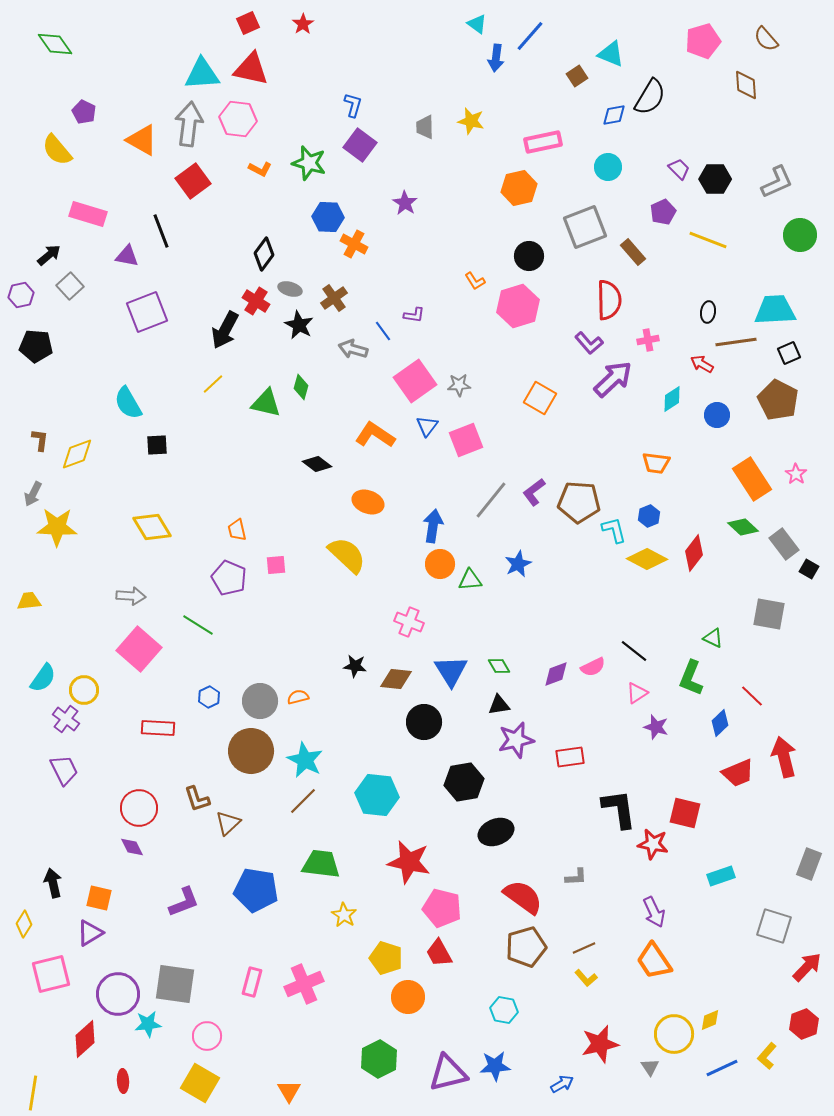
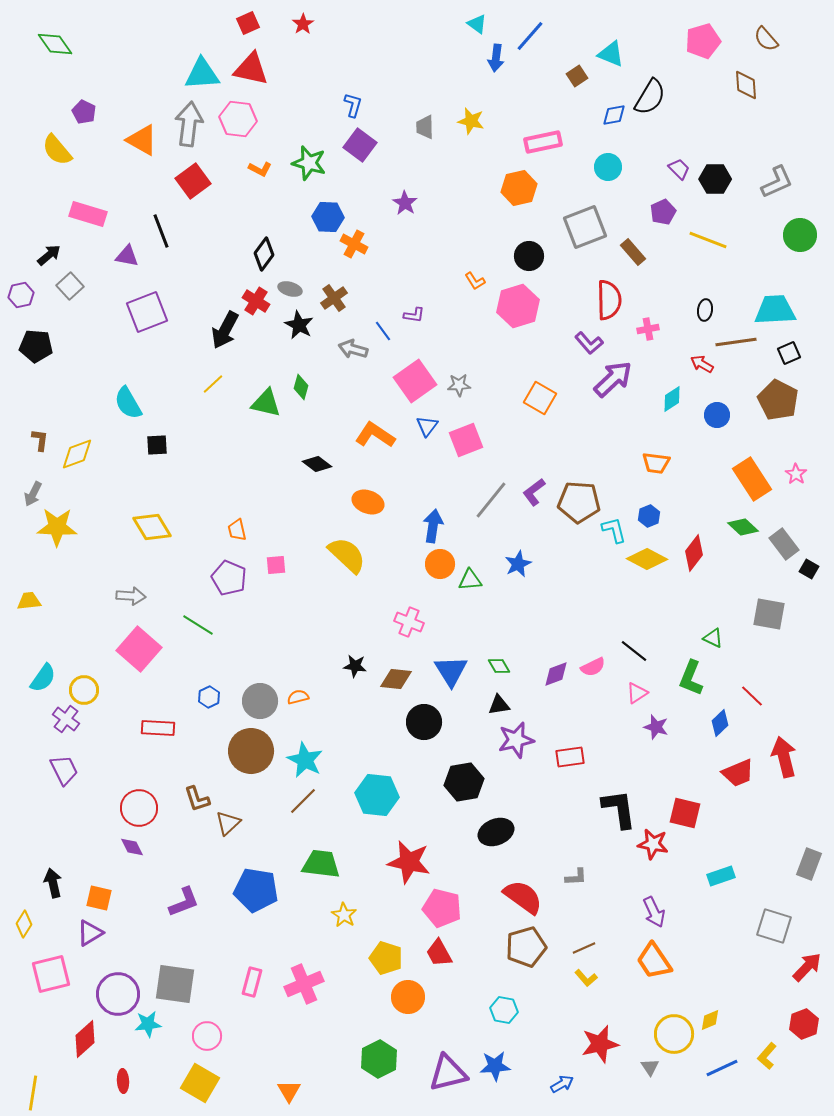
black ellipse at (708, 312): moved 3 px left, 2 px up
pink cross at (648, 340): moved 11 px up
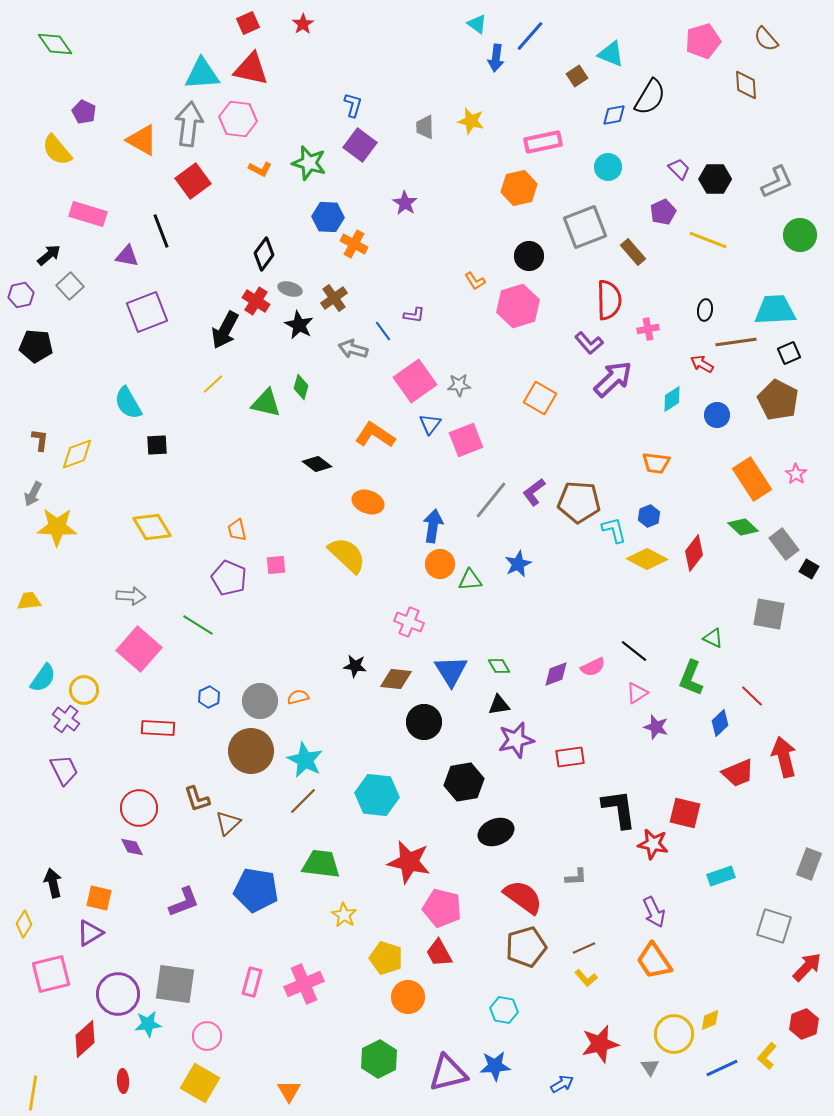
blue triangle at (427, 426): moved 3 px right, 2 px up
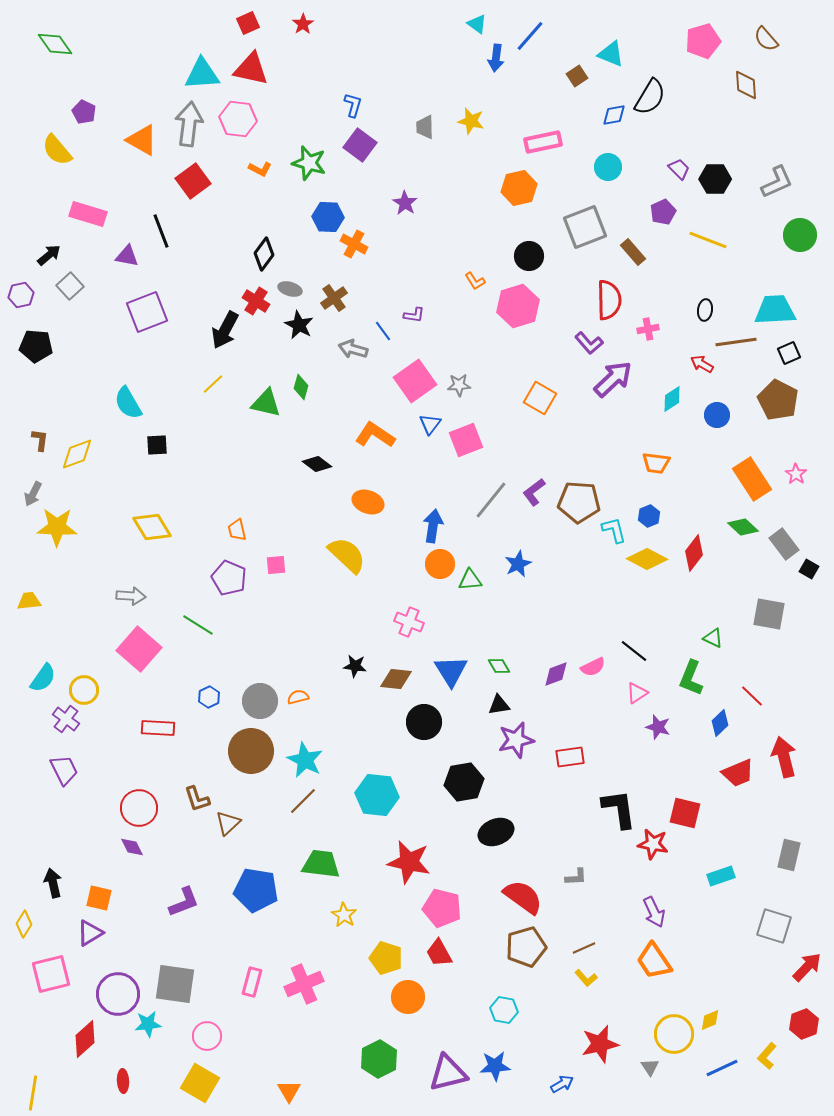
purple star at (656, 727): moved 2 px right
gray rectangle at (809, 864): moved 20 px left, 9 px up; rotated 8 degrees counterclockwise
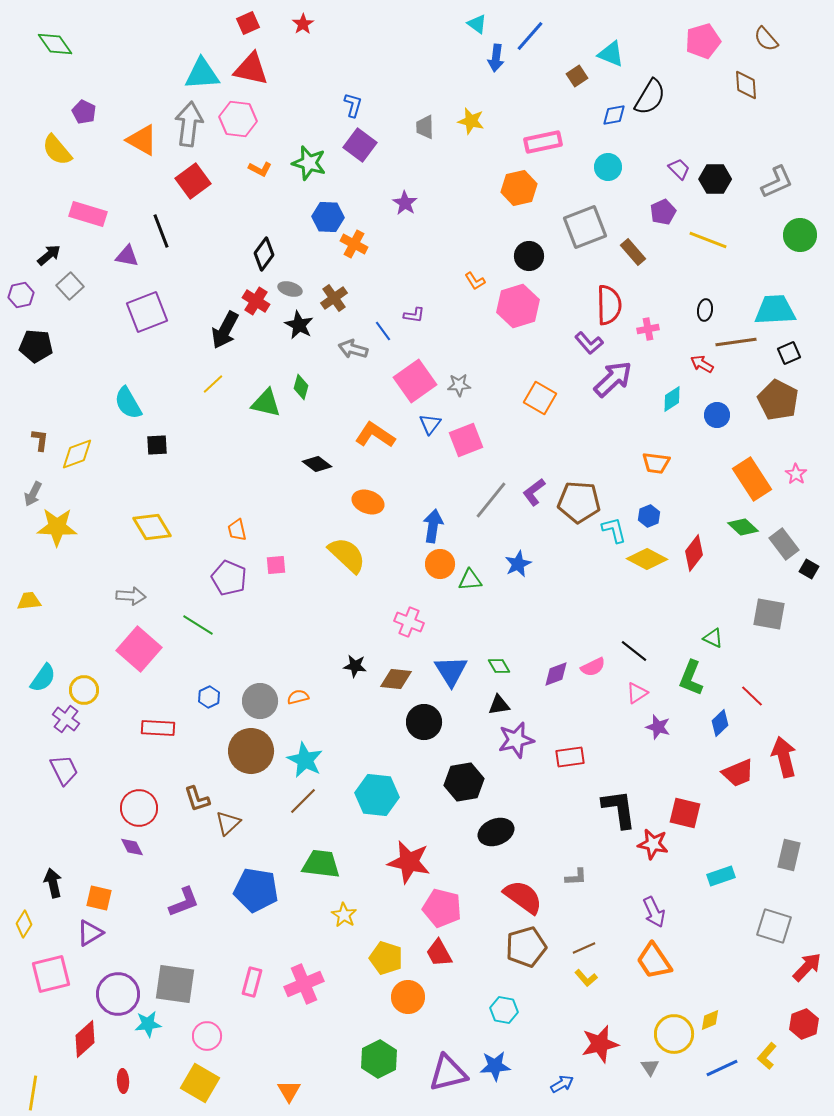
red semicircle at (609, 300): moved 5 px down
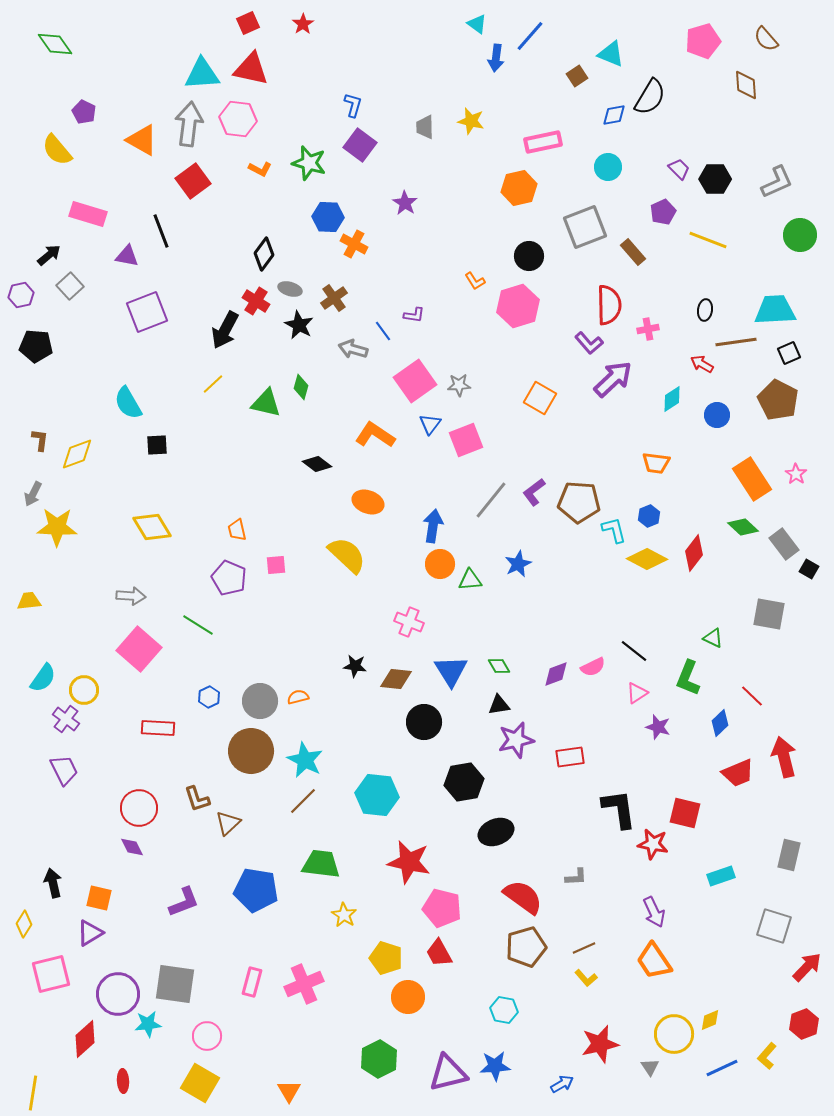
green L-shape at (691, 678): moved 3 px left
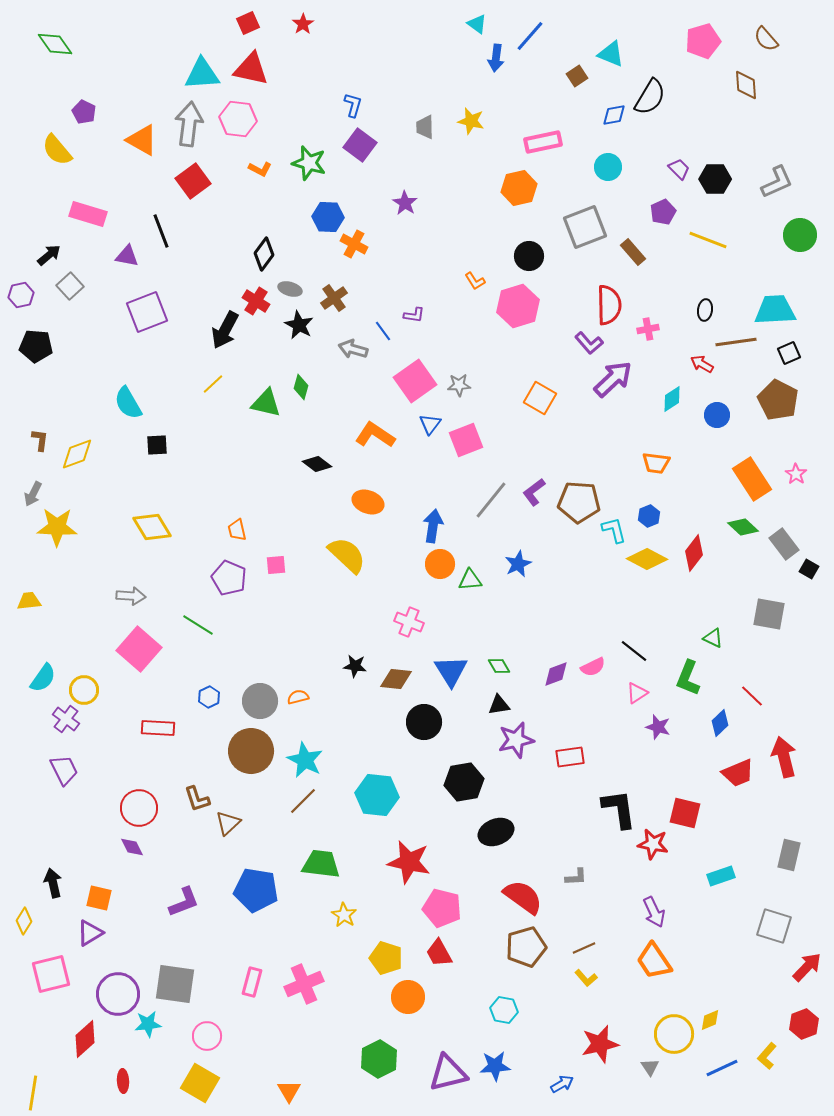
yellow diamond at (24, 924): moved 3 px up
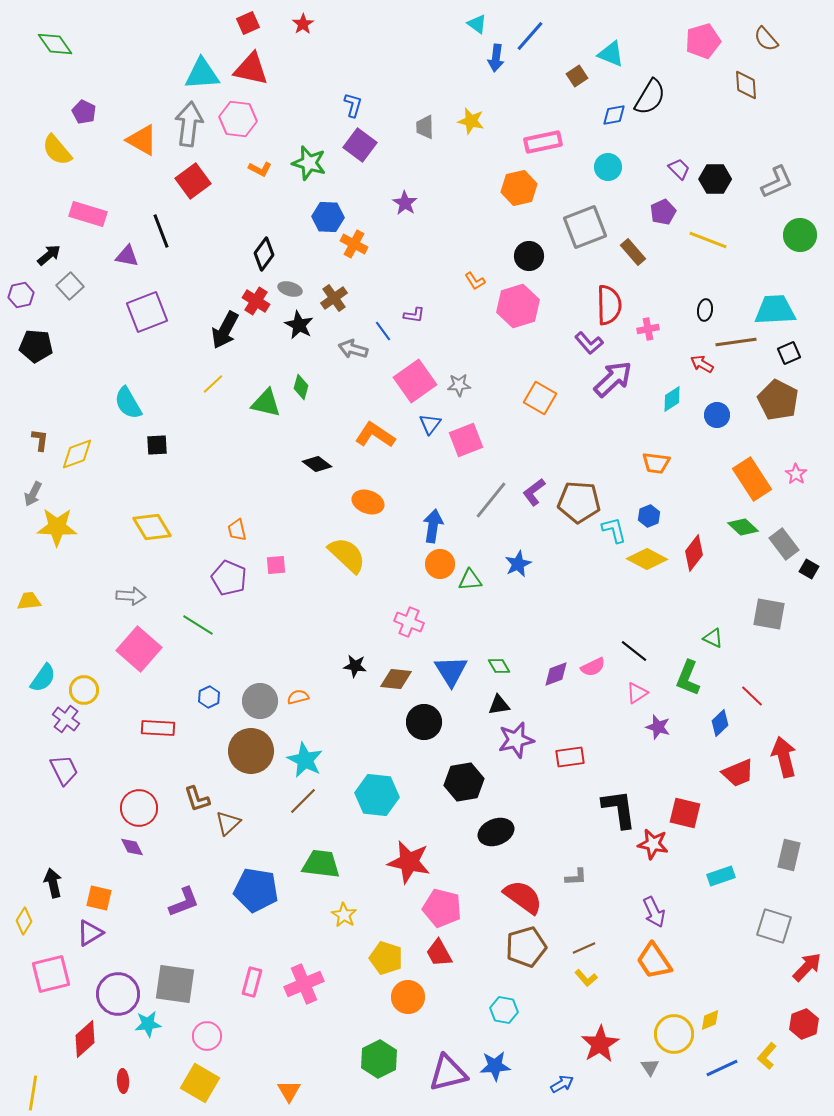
red star at (600, 1044): rotated 18 degrees counterclockwise
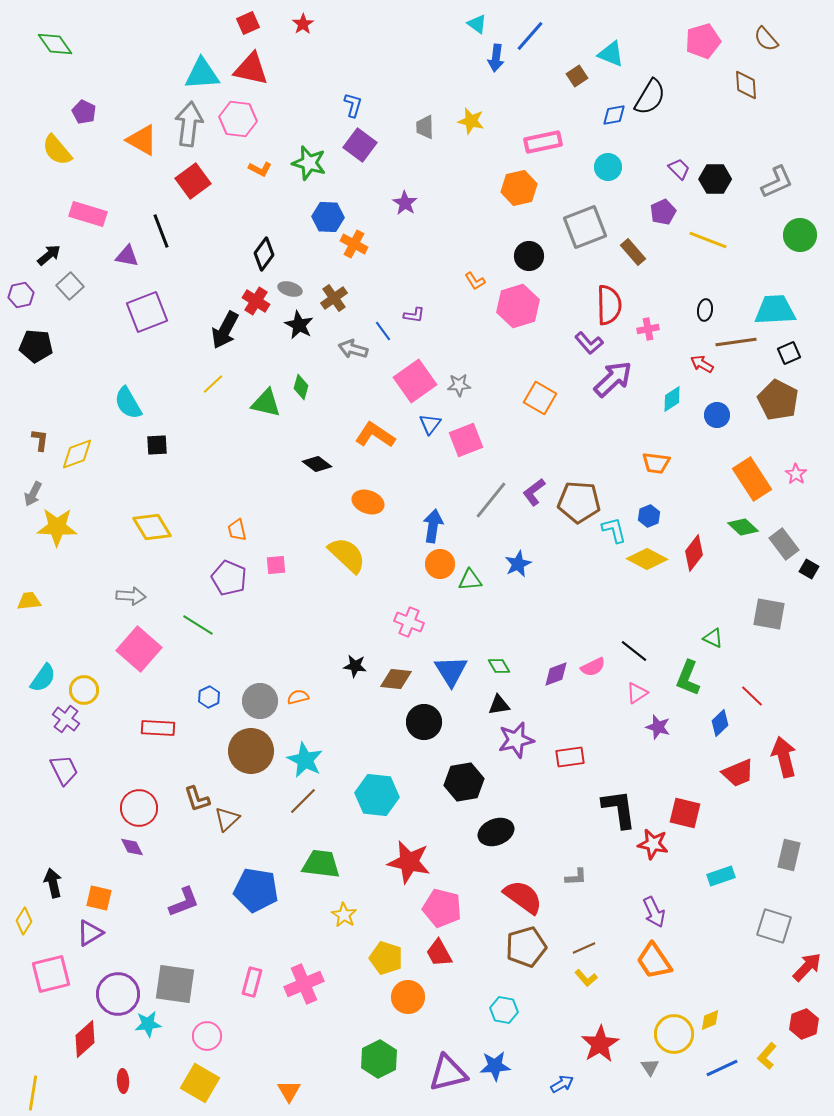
brown triangle at (228, 823): moved 1 px left, 4 px up
